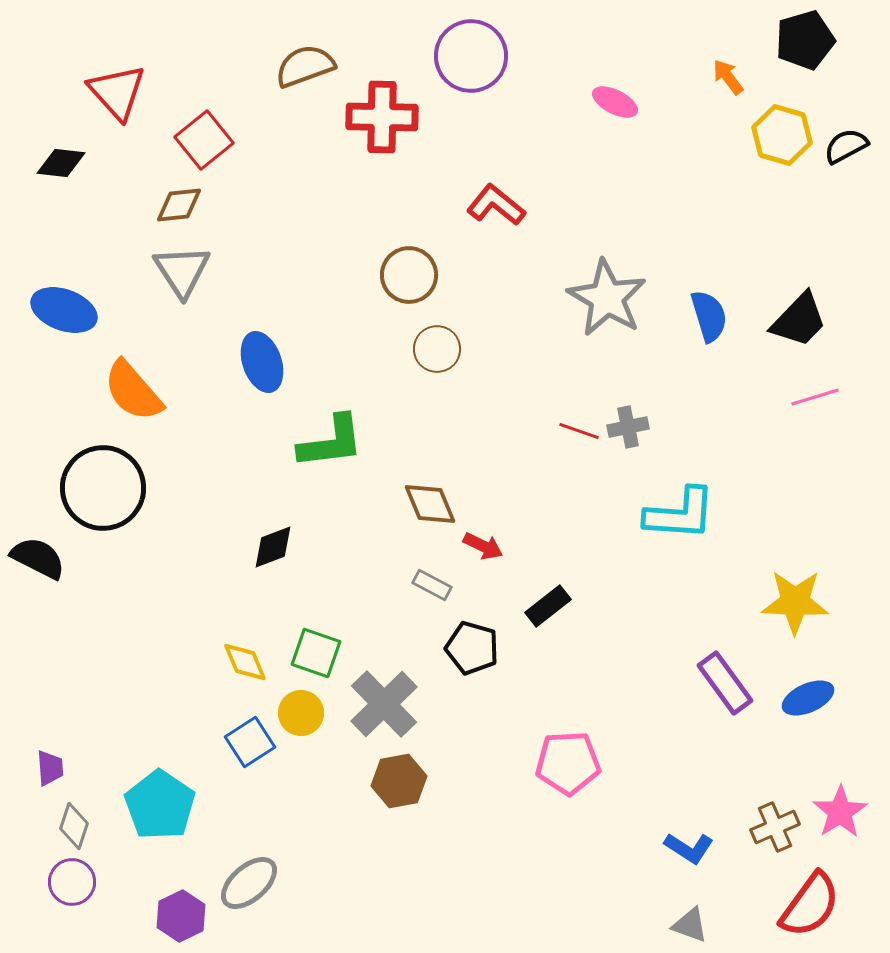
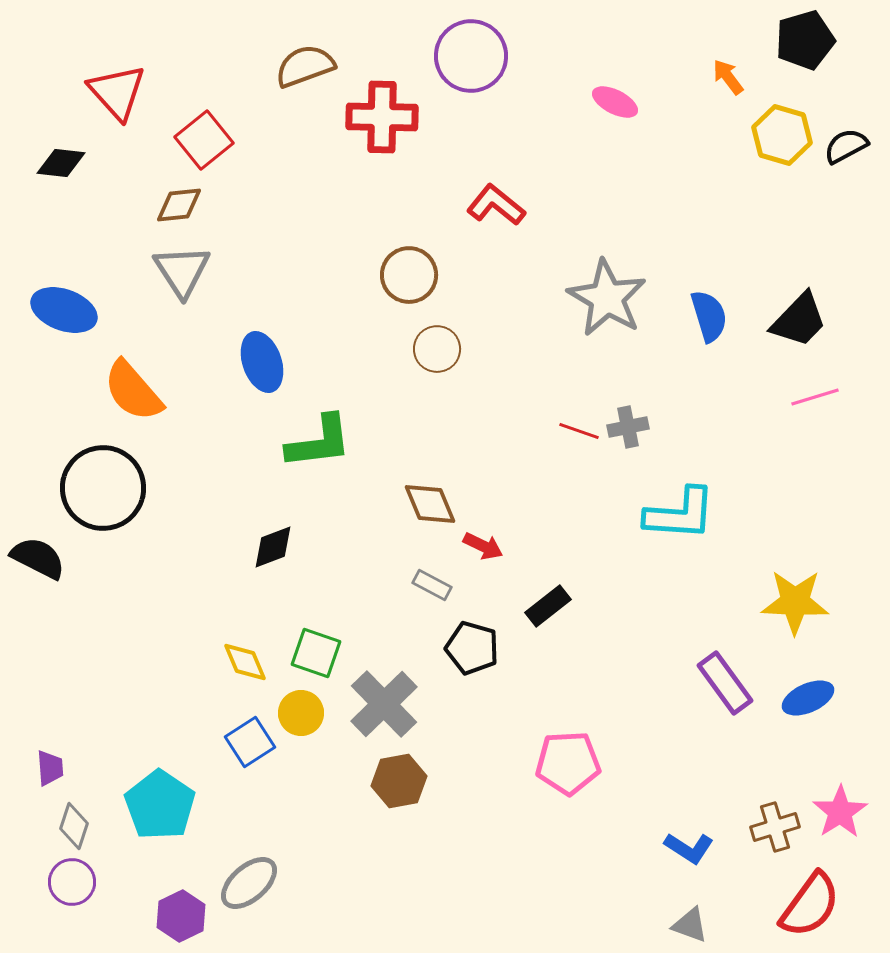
green L-shape at (331, 442): moved 12 px left
brown cross at (775, 827): rotated 6 degrees clockwise
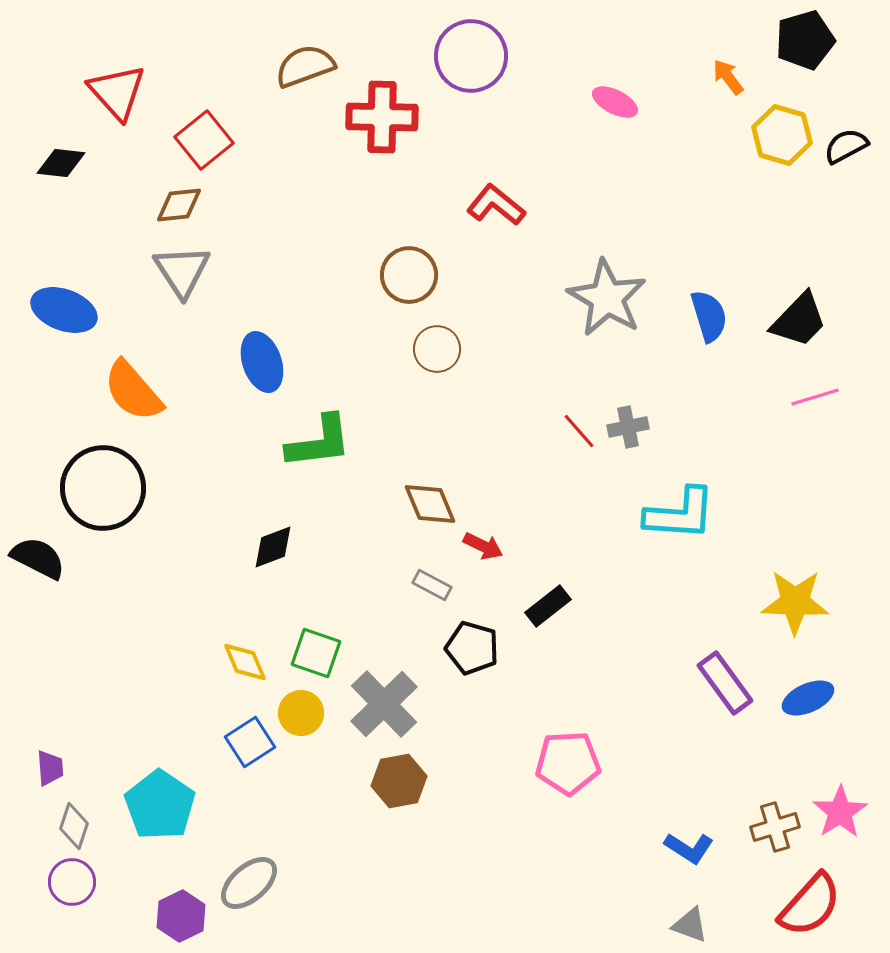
red line at (579, 431): rotated 30 degrees clockwise
red semicircle at (810, 905): rotated 6 degrees clockwise
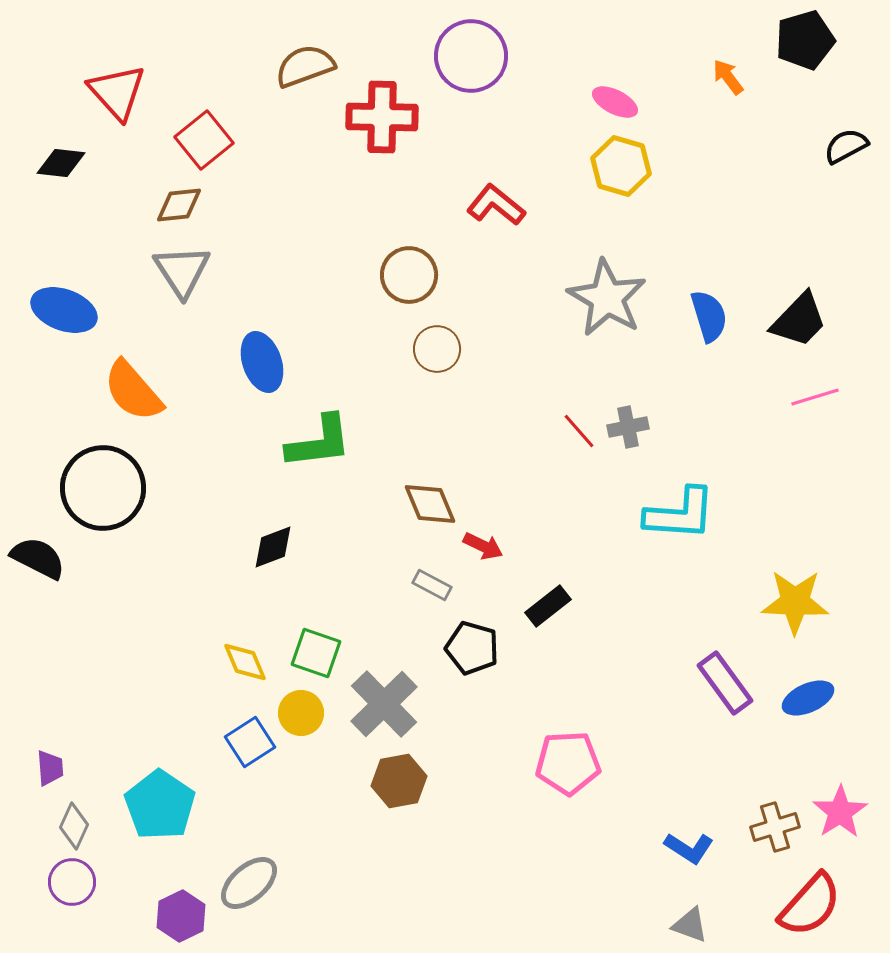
yellow hexagon at (782, 135): moved 161 px left, 31 px down
gray diamond at (74, 826): rotated 6 degrees clockwise
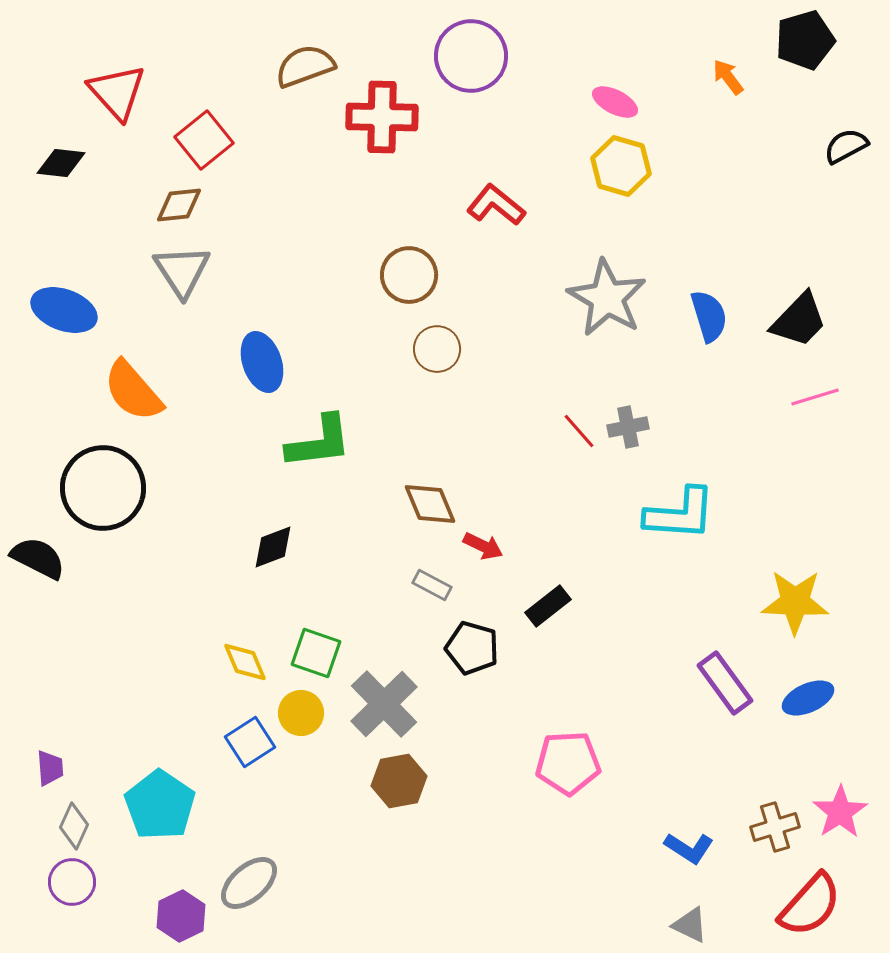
gray triangle at (690, 925): rotated 6 degrees clockwise
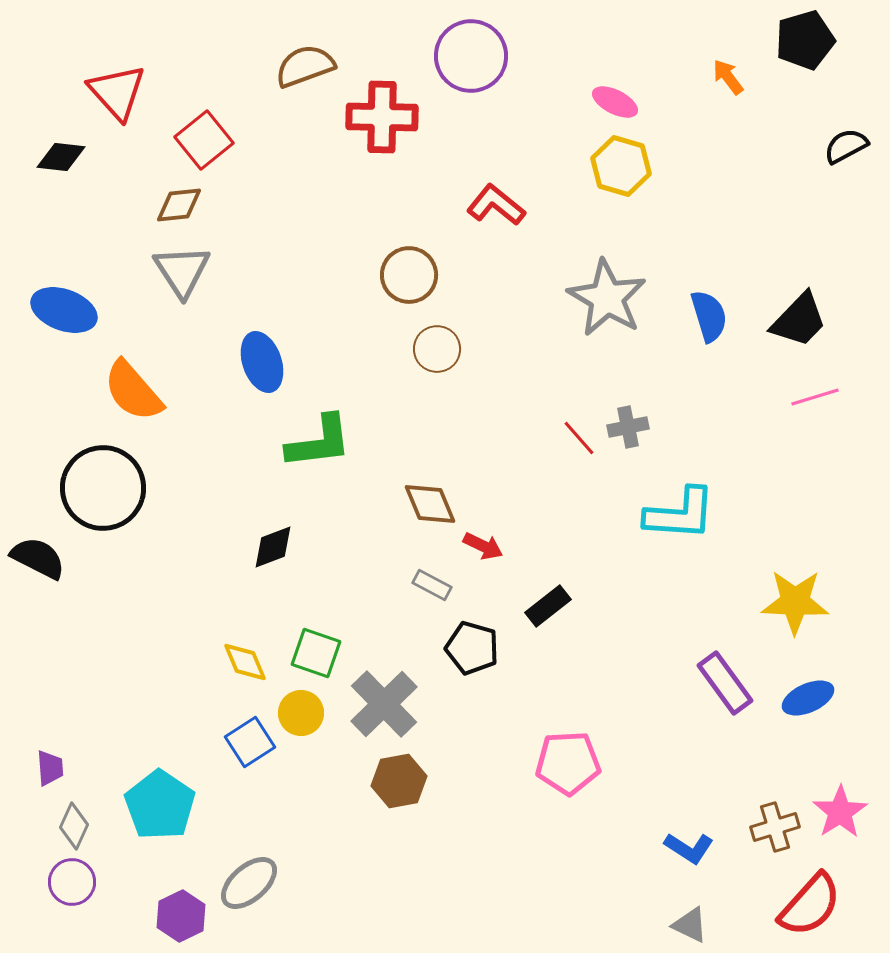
black diamond at (61, 163): moved 6 px up
red line at (579, 431): moved 7 px down
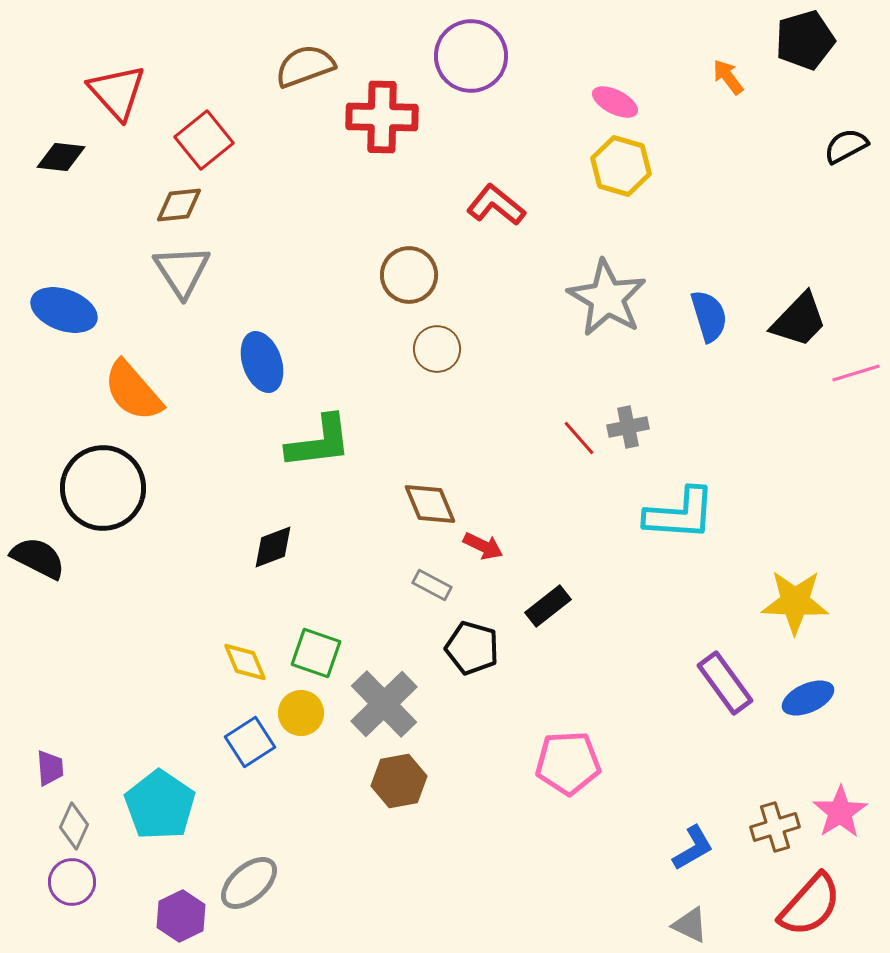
pink line at (815, 397): moved 41 px right, 24 px up
blue L-shape at (689, 848): moved 4 px right; rotated 63 degrees counterclockwise
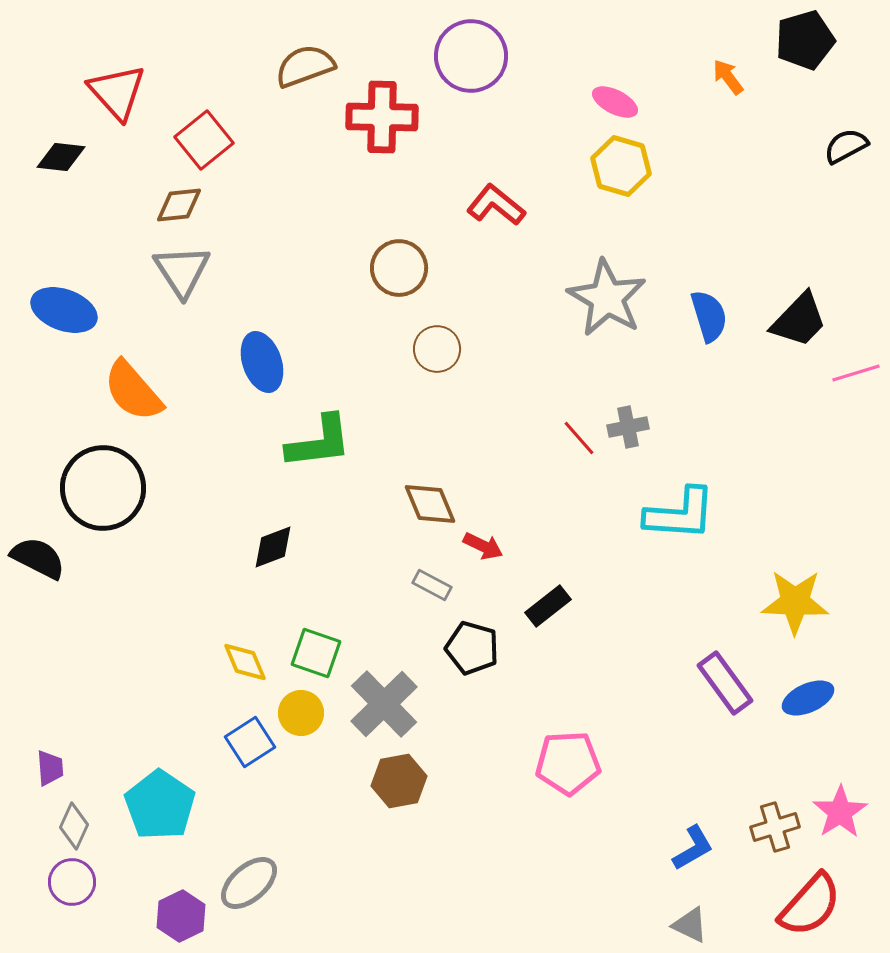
brown circle at (409, 275): moved 10 px left, 7 px up
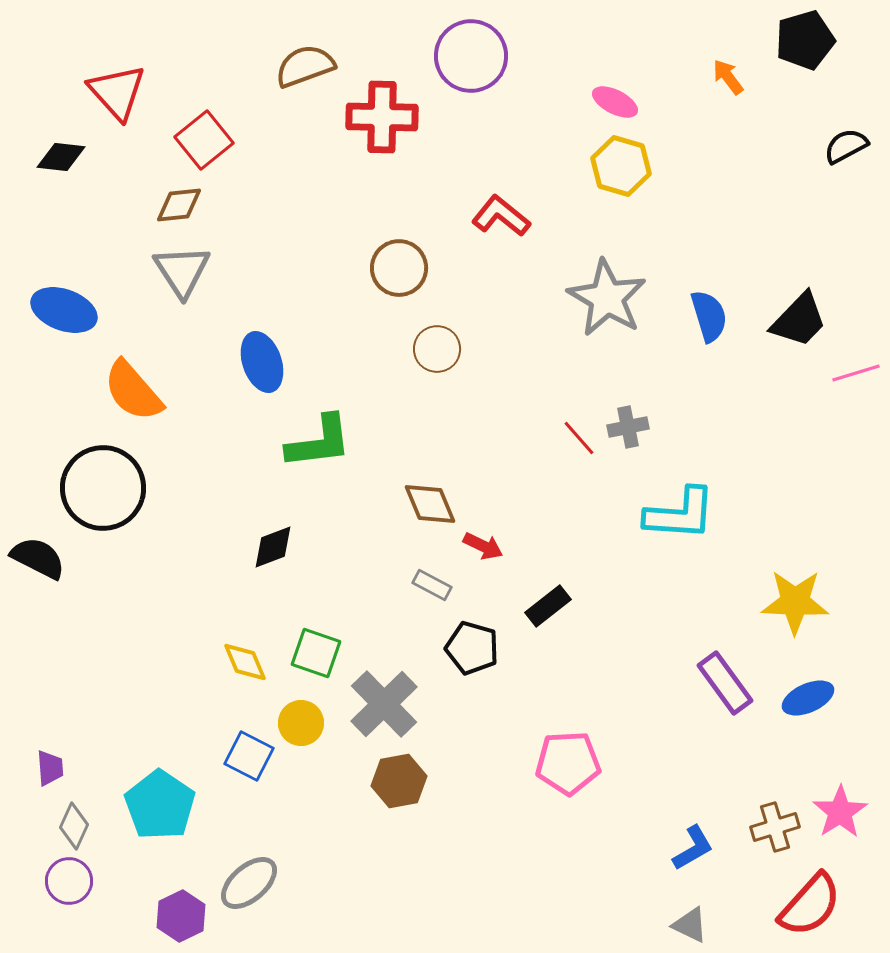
red L-shape at (496, 205): moved 5 px right, 11 px down
yellow circle at (301, 713): moved 10 px down
blue square at (250, 742): moved 1 px left, 14 px down; rotated 30 degrees counterclockwise
purple circle at (72, 882): moved 3 px left, 1 px up
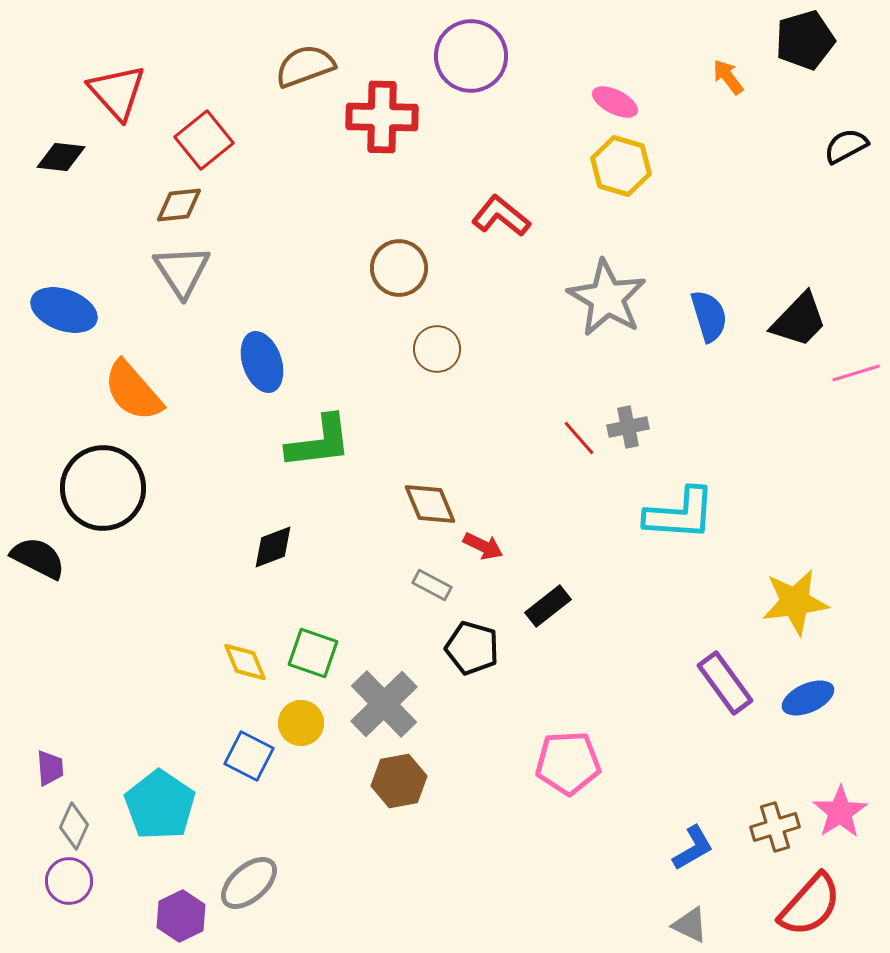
yellow star at (795, 602): rotated 10 degrees counterclockwise
green square at (316, 653): moved 3 px left
